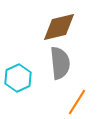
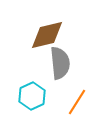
brown diamond: moved 12 px left, 8 px down
cyan hexagon: moved 14 px right, 18 px down
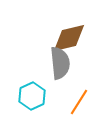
brown diamond: moved 22 px right, 3 px down
orange line: moved 2 px right
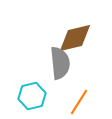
brown diamond: moved 6 px right
cyan hexagon: rotated 12 degrees clockwise
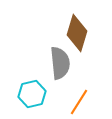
brown diamond: moved 2 px right, 5 px up; rotated 60 degrees counterclockwise
cyan hexagon: moved 2 px up
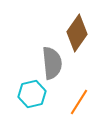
brown diamond: rotated 18 degrees clockwise
gray semicircle: moved 8 px left
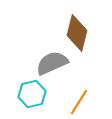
brown diamond: rotated 21 degrees counterclockwise
gray semicircle: rotated 108 degrees counterclockwise
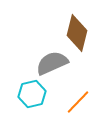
orange line: moved 1 px left; rotated 12 degrees clockwise
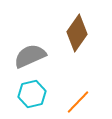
brown diamond: rotated 21 degrees clockwise
gray semicircle: moved 22 px left, 7 px up
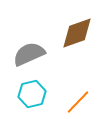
brown diamond: rotated 36 degrees clockwise
gray semicircle: moved 1 px left, 2 px up
